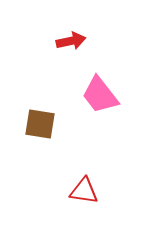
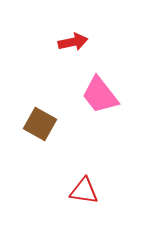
red arrow: moved 2 px right, 1 px down
brown square: rotated 20 degrees clockwise
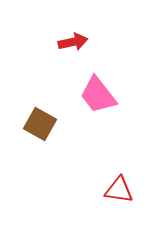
pink trapezoid: moved 2 px left
red triangle: moved 35 px right, 1 px up
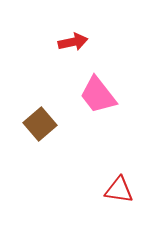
brown square: rotated 20 degrees clockwise
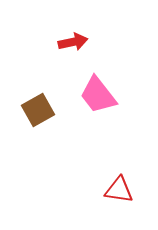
brown square: moved 2 px left, 14 px up; rotated 12 degrees clockwise
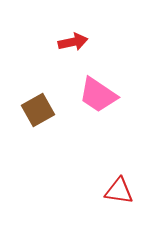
pink trapezoid: rotated 18 degrees counterclockwise
red triangle: moved 1 px down
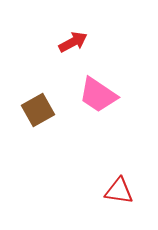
red arrow: rotated 16 degrees counterclockwise
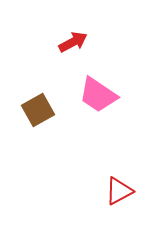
red triangle: rotated 36 degrees counterclockwise
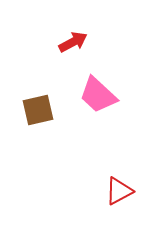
pink trapezoid: rotated 9 degrees clockwise
brown square: rotated 16 degrees clockwise
